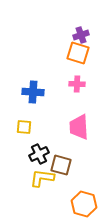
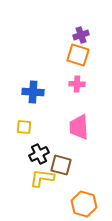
orange square: moved 2 px down
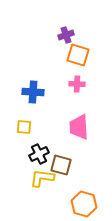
purple cross: moved 15 px left
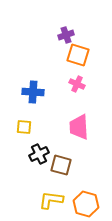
pink cross: rotated 21 degrees clockwise
yellow L-shape: moved 9 px right, 22 px down
orange hexagon: moved 2 px right
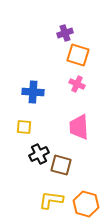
purple cross: moved 1 px left, 2 px up
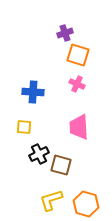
yellow L-shape: rotated 25 degrees counterclockwise
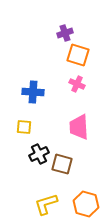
brown square: moved 1 px right, 1 px up
yellow L-shape: moved 5 px left, 4 px down
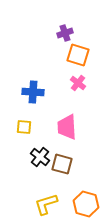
pink cross: moved 1 px right, 1 px up; rotated 14 degrees clockwise
pink trapezoid: moved 12 px left
black cross: moved 1 px right, 3 px down; rotated 24 degrees counterclockwise
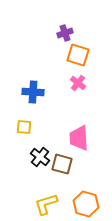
pink trapezoid: moved 12 px right, 11 px down
